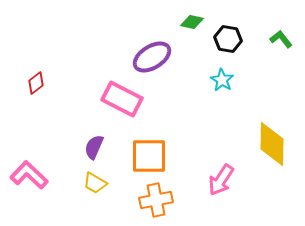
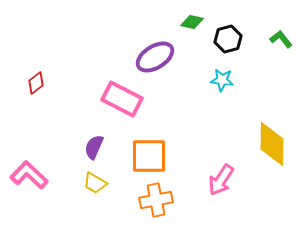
black hexagon: rotated 24 degrees counterclockwise
purple ellipse: moved 3 px right
cyan star: rotated 25 degrees counterclockwise
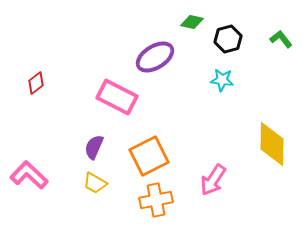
pink rectangle: moved 5 px left, 2 px up
orange square: rotated 27 degrees counterclockwise
pink arrow: moved 8 px left
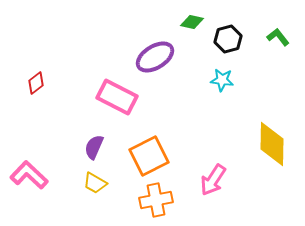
green L-shape: moved 3 px left, 2 px up
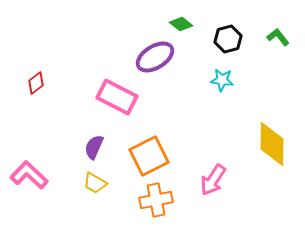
green diamond: moved 11 px left, 2 px down; rotated 25 degrees clockwise
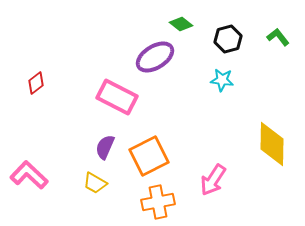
purple semicircle: moved 11 px right
orange cross: moved 2 px right, 2 px down
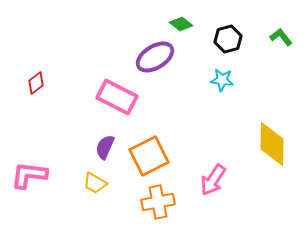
green L-shape: moved 3 px right
pink L-shape: rotated 36 degrees counterclockwise
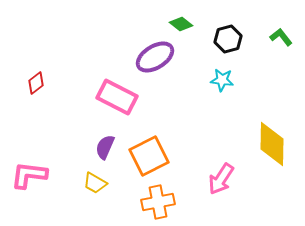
pink arrow: moved 8 px right, 1 px up
